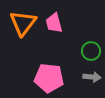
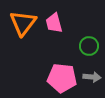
green circle: moved 2 px left, 5 px up
pink pentagon: moved 13 px right
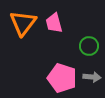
pink pentagon: rotated 12 degrees clockwise
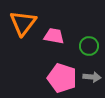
pink trapezoid: moved 13 px down; rotated 115 degrees clockwise
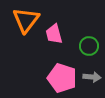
orange triangle: moved 3 px right, 3 px up
pink trapezoid: moved 2 px up; rotated 115 degrees counterclockwise
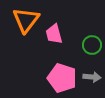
green circle: moved 3 px right, 1 px up
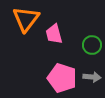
orange triangle: moved 1 px up
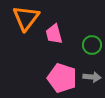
orange triangle: moved 1 px up
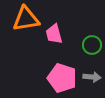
orange triangle: moved 1 px down; rotated 44 degrees clockwise
